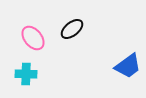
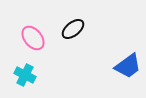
black ellipse: moved 1 px right
cyan cross: moved 1 px left, 1 px down; rotated 25 degrees clockwise
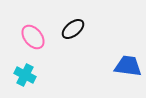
pink ellipse: moved 1 px up
blue trapezoid: rotated 136 degrees counterclockwise
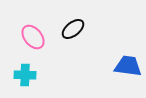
cyan cross: rotated 25 degrees counterclockwise
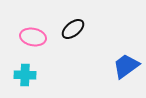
pink ellipse: rotated 40 degrees counterclockwise
blue trapezoid: moved 2 px left; rotated 44 degrees counterclockwise
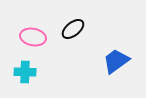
blue trapezoid: moved 10 px left, 5 px up
cyan cross: moved 3 px up
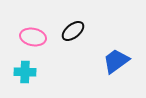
black ellipse: moved 2 px down
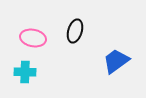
black ellipse: moved 2 px right; rotated 35 degrees counterclockwise
pink ellipse: moved 1 px down
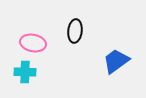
black ellipse: rotated 10 degrees counterclockwise
pink ellipse: moved 5 px down
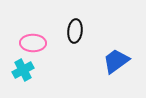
pink ellipse: rotated 10 degrees counterclockwise
cyan cross: moved 2 px left, 2 px up; rotated 30 degrees counterclockwise
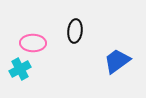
blue trapezoid: moved 1 px right
cyan cross: moved 3 px left, 1 px up
